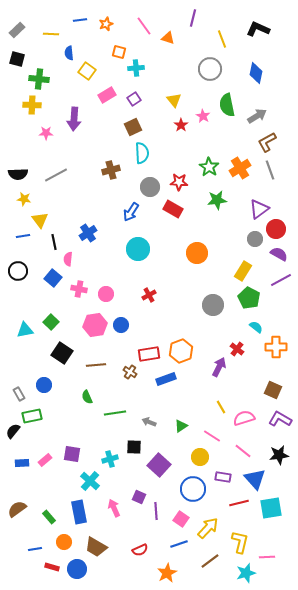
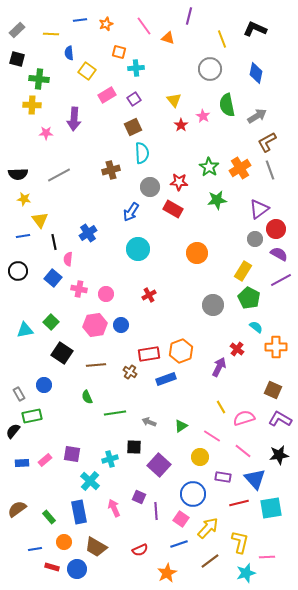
purple line at (193, 18): moved 4 px left, 2 px up
black L-shape at (258, 29): moved 3 px left
gray line at (56, 175): moved 3 px right
blue circle at (193, 489): moved 5 px down
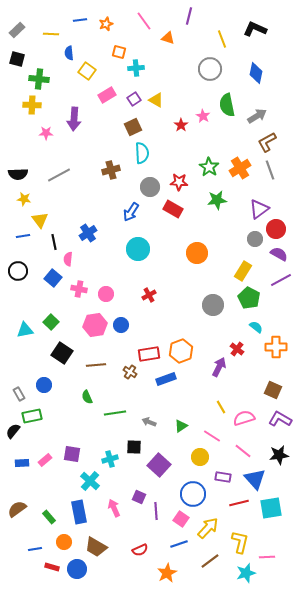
pink line at (144, 26): moved 5 px up
yellow triangle at (174, 100): moved 18 px left; rotated 21 degrees counterclockwise
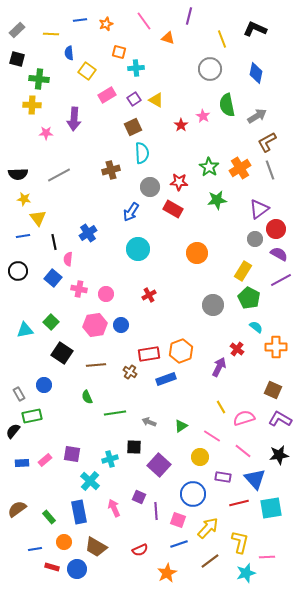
yellow triangle at (40, 220): moved 2 px left, 2 px up
pink square at (181, 519): moved 3 px left, 1 px down; rotated 14 degrees counterclockwise
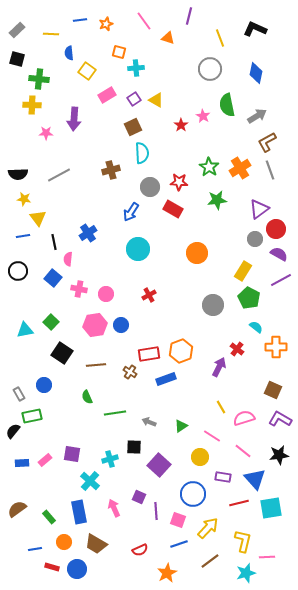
yellow line at (222, 39): moved 2 px left, 1 px up
yellow L-shape at (240, 542): moved 3 px right, 1 px up
brown trapezoid at (96, 547): moved 3 px up
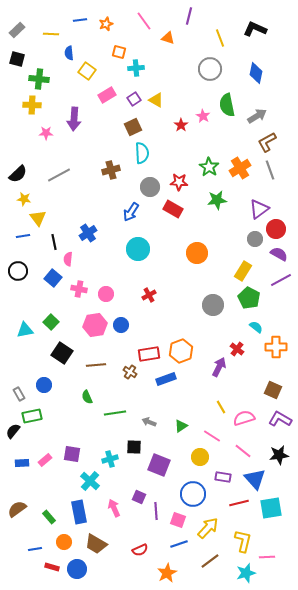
black semicircle at (18, 174): rotated 42 degrees counterclockwise
purple square at (159, 465): rotated 20 degrees counterclockwise
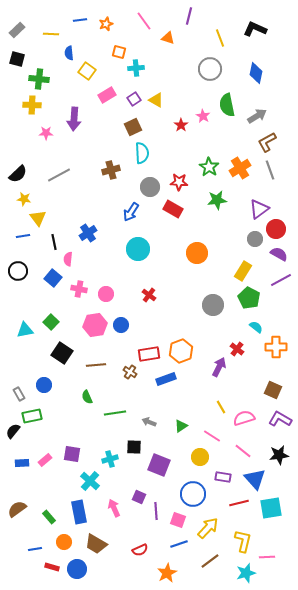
red cross at (149, 295): rotated 24 degrees counterclockwise
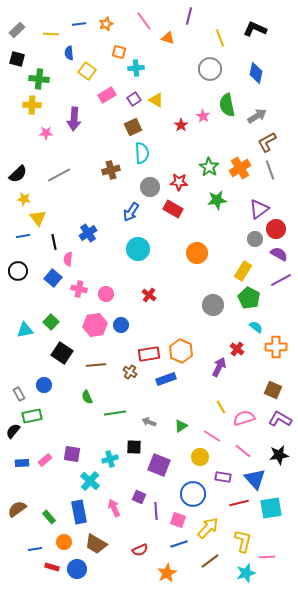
blue line at (80, 20): moved 1 px left, 4 px down
orange hexagon at (181, 351): rotated 15 degrees counterclockwise
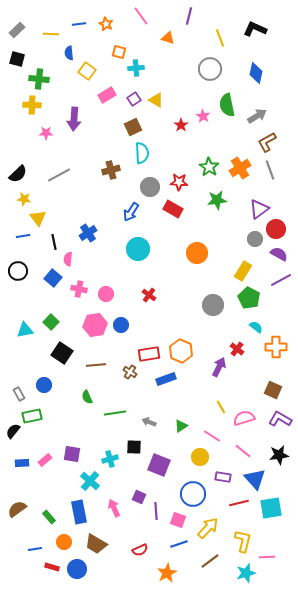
pink line at (144, 21): moved 3 px left, 5 px up
orange star at (106, 24): rotated 24 degrees counterclockwise
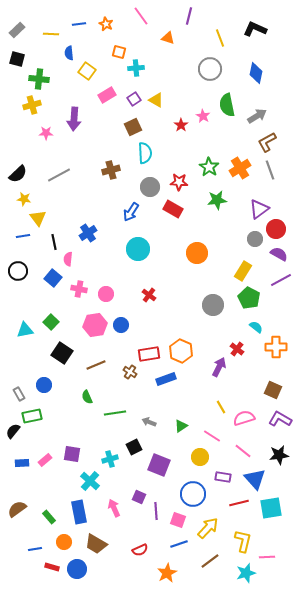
yellow cross at (32, 105): rotated 18 degrees counterclockwise
cyan semicircle at (142, 153): moved 3 px right
brown line at (96, 365): rotated 18 degrees counterclockwise
black square at (134, 447): rotated 28 degrees counterclockwise
